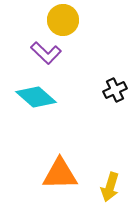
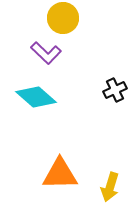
yellow circle: moved 2 px up
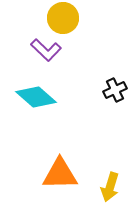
purple L-shape: moved 3 px up
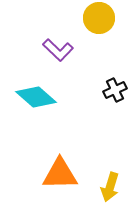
yellow circle: moved 36 px right
purple L-shape: moved 12 px right
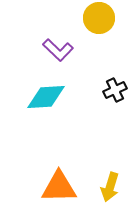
cyan diamond: moved 10 px right; rotated 45 degrees counterclockwise
orange triangle: moved 1 px left, 13 px down
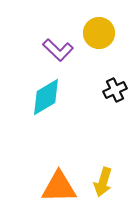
yellow circle: moved 15 px down
cyan diamond: rotated 27 degrees counterclockwise
yellow arrow: moved 7 px left, 5 px up
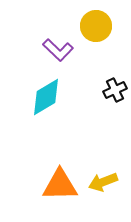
yellow circle: moved 3 px left, 7 px up
yellow arrow: rotated 52 degrees clockwise
orange triangle: moved 1 px right, 2 px up
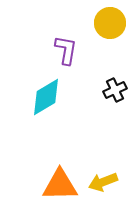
yellow circle: moved 14 px right, 3 px up
purple L-shape: moved 8 px right; rotated 124 degrees counterclockwise
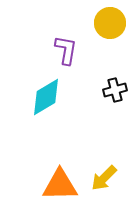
black cross: rotated 10 degrees clockwise
yellow arrow: moved 1 px right, 4 px up; rotated 24 degrees counterclockwise
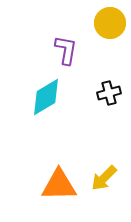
black cross: moved 6 px left, 3 px down
orange triangle: moved 1 px left
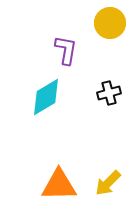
yellow arrow: moved 4 px right, 5 px down
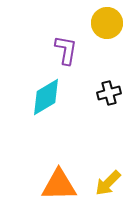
yellow circle: moved 3 px left
